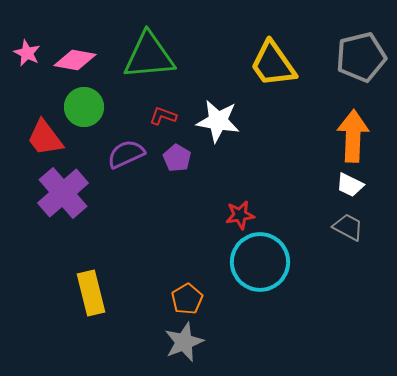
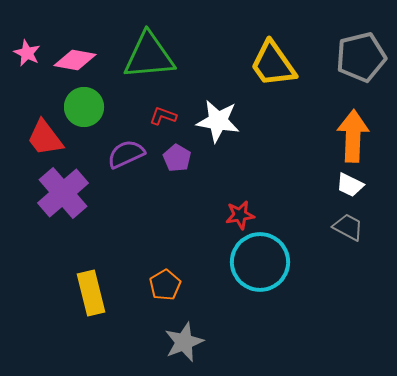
orange pentagon: moved 22 px left, 14 px up
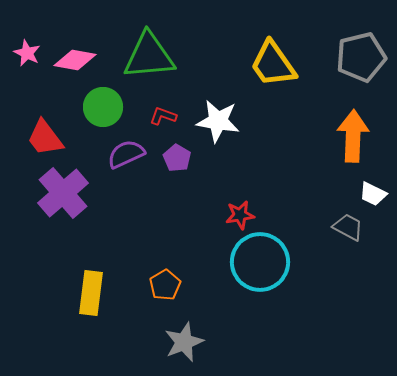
green circle: moved 19 px right
white trapezoid: moved 23 px right, 9 px down
yellow rectangle: rotated 21 degrees clockwise
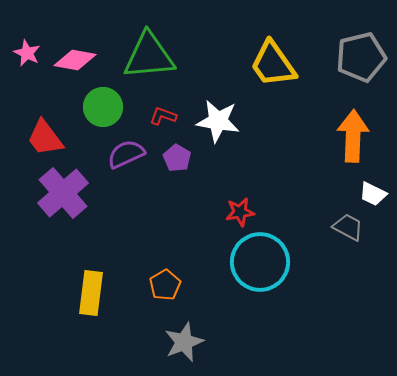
red star: moved 3 px up
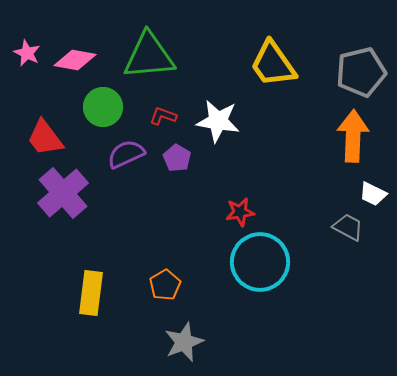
gray pentagon: moved 15 px down
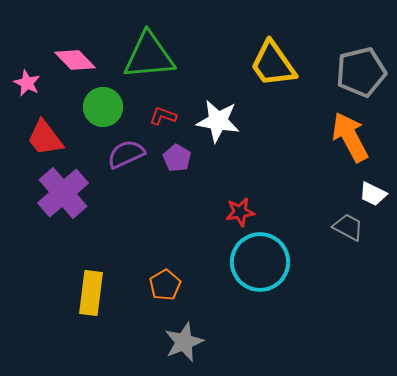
pink star: moved 30 px down
pink diamond: rotated 36 degrees clockwise
orange arrow: moved 3 px left, 1 px down; rotated 30 degrees counterclockwise
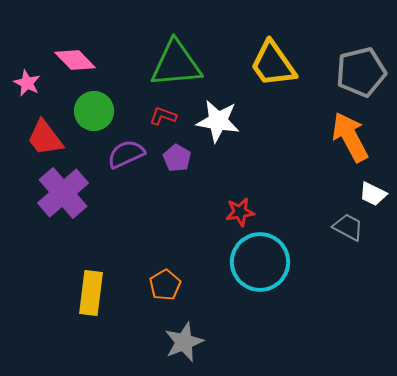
green triangle: moved 27 px right, 8 px down
green circle: moved 9 px left, 4 px down
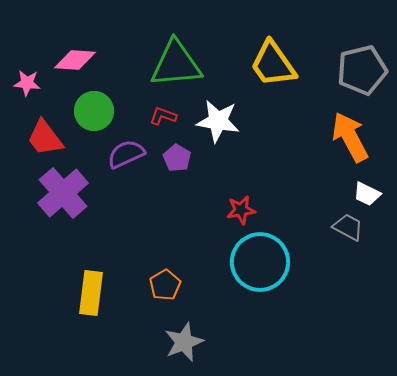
pink diamond: rotated 42 degrees counterclockwise
gray pentagon: moved 1 px right, 2 px up
pink star: rotated 20 degrees counterclockwise
white trapezoid: moved 6 px left
red star: moved 1 px right, 2 px up
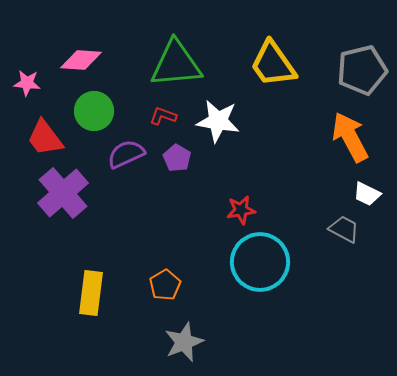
pink diamond: moved 6 px right
gray trapezoid: moved 4 px left, 2 px down
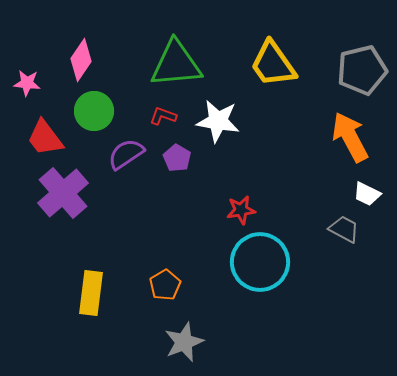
pink diamond: rotated 60 degrees counterclockwise
purple semicircle: rotated 9 degrees counterclockwise
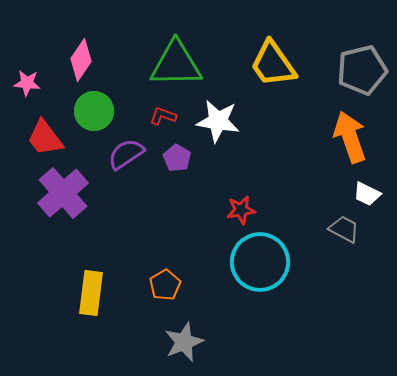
green triangle: rotated 4 degrees clockwise
orange arrow: rotated 9 degrees clockwise
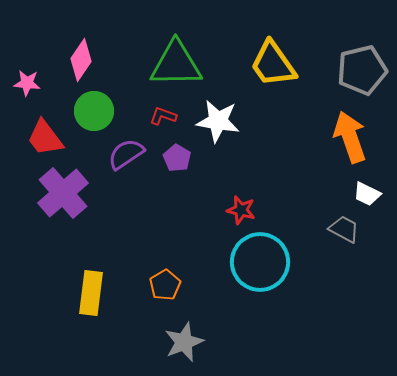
red star: rotated 24 degrees clockwise
